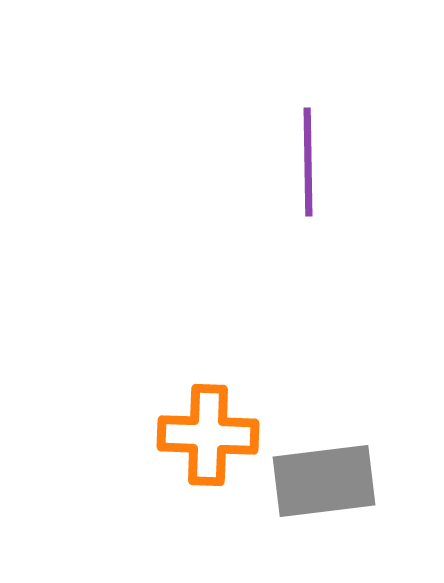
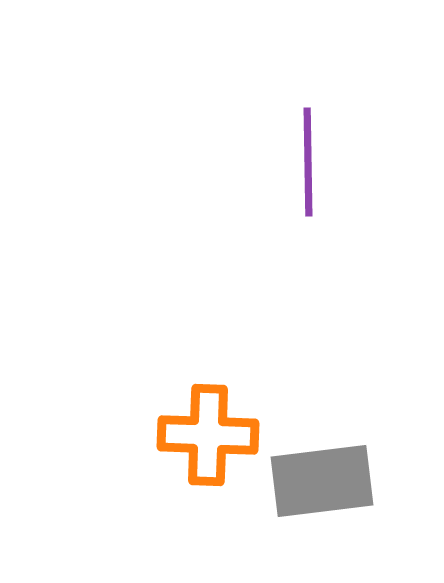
gray rectangle: moved 2 px left
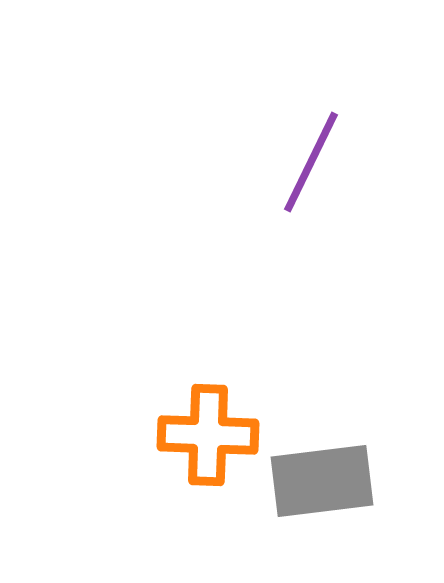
purple line: moved 3 px right; rotated 27 degrees clockwise
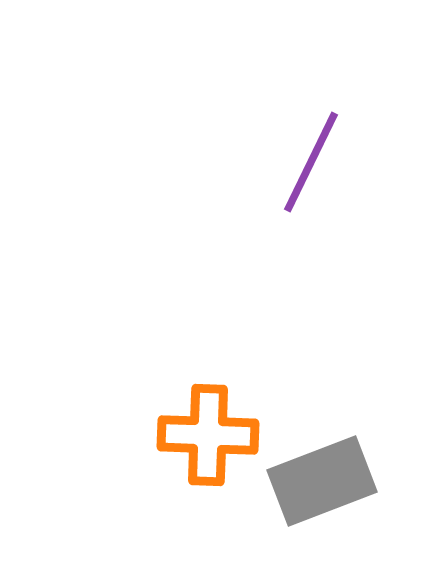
gray rectangle: rotated 14 degrees counterclockwise
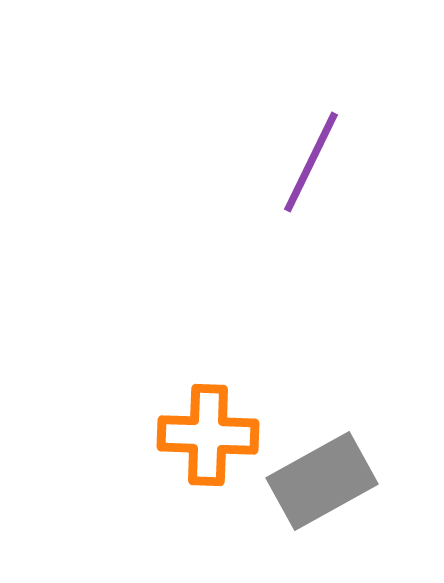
gray rectangle: rotated 8 degrees counterclockwise
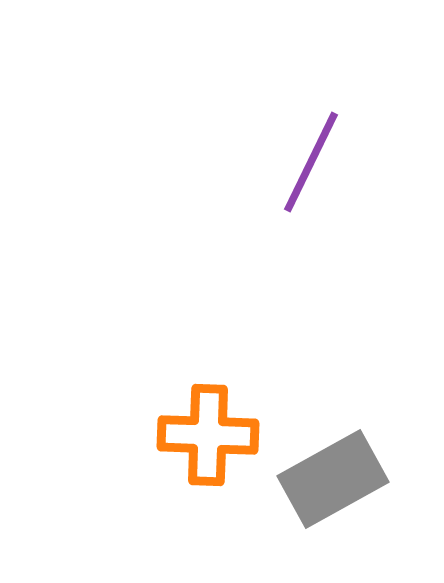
gray rectangle: moved 11 px right, 2 px up
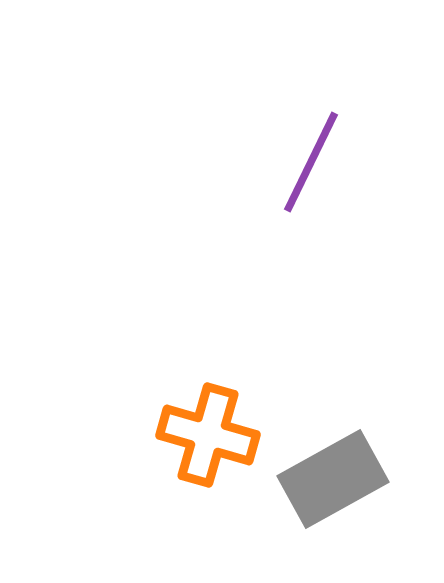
orange cross: rotated 14 degrees clockwise
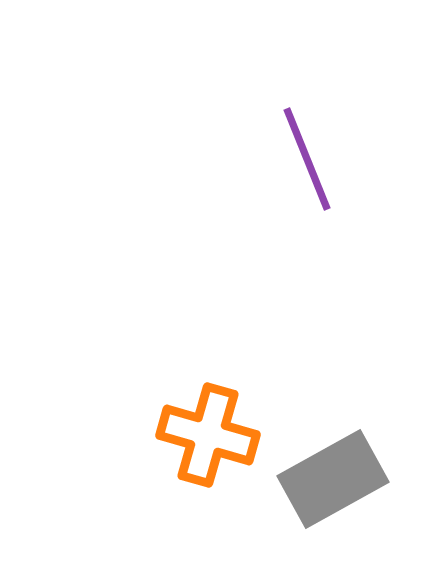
purple line: moved 4 px left, 3 px up; rotated 48 degrees counterclockwise
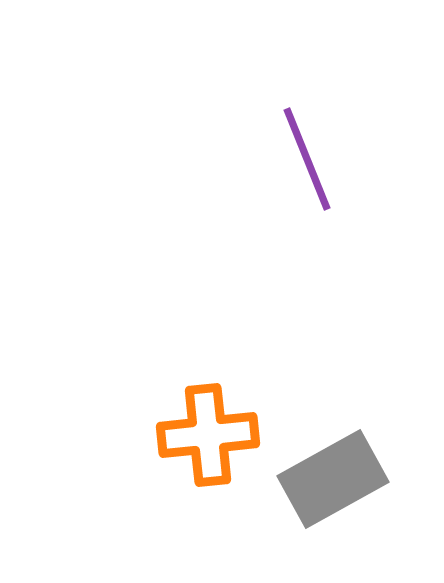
orange cross: rotated 22 degrees counterclockwise
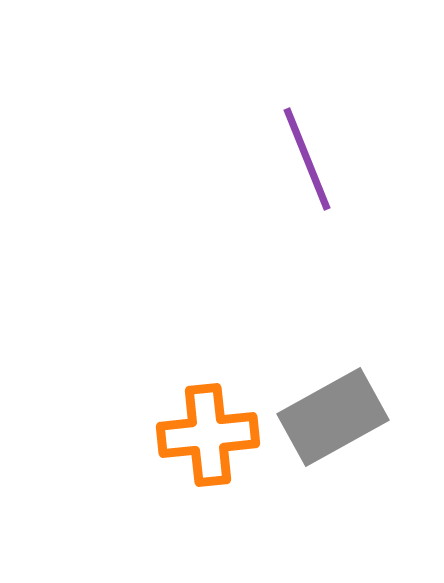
gray rectangle: moved 62 px up
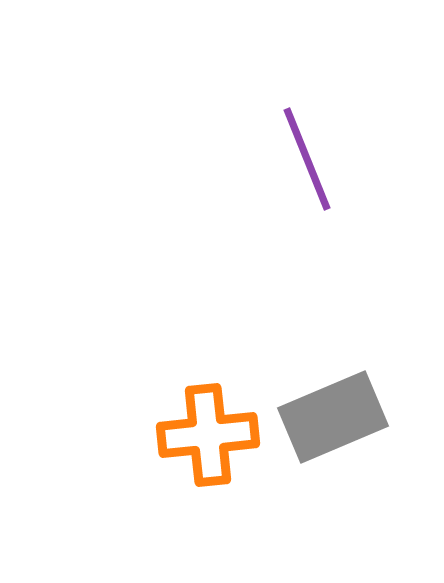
gray rectangle: rotated 6 degrees clockwise
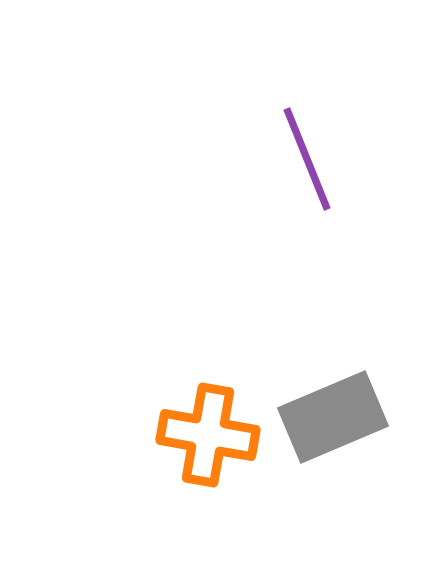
orange cross: rotated 16 degrees clockwise
